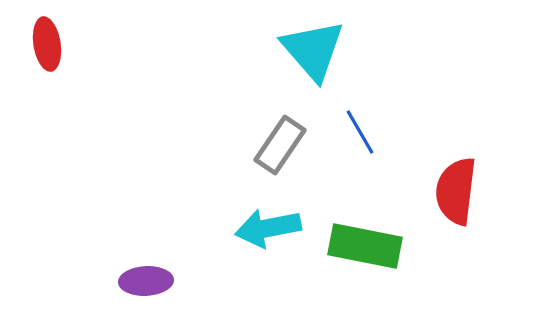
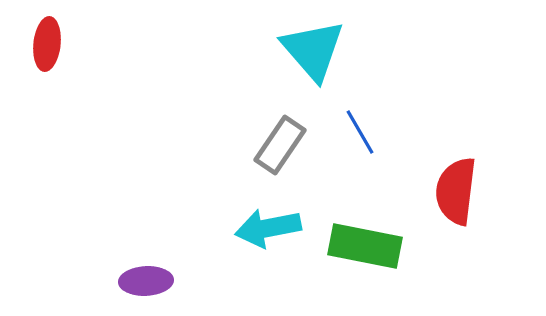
red ellipse: rotated 15 degrees clockwise
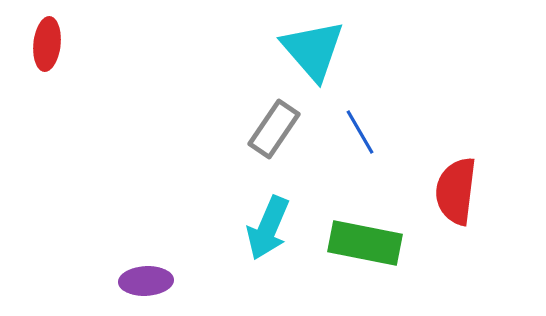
gray rectangle: moved 6 px left, 16 px up
cyan arrow: rotated 56 degrees counterclockwise
green rectangle: moved 3 px up
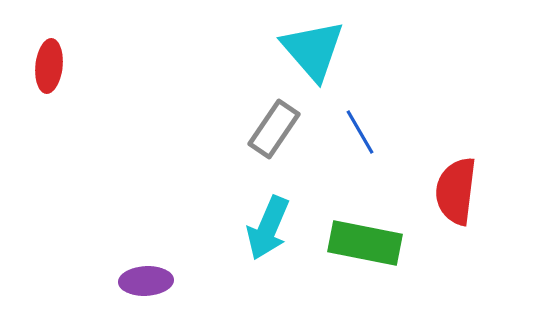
red ellipse: moved 2 px right, 22 px down
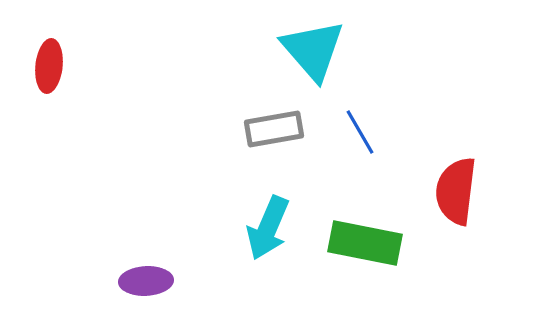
gray rectangle: rotated 46 degrees clockwise
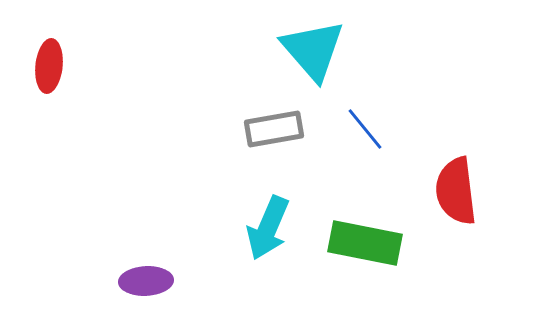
blue line: moved 5 px right, 3 px up; rotated 9 degrees counterclockwise
red semicircle: rotated 14 degrees counterclockwise
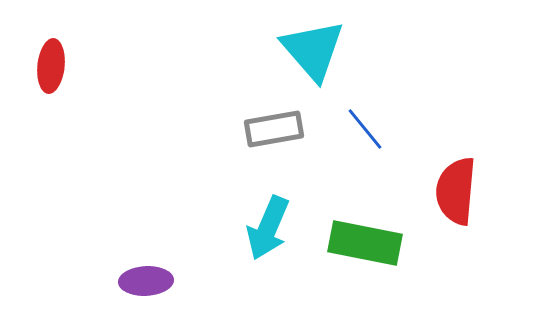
red ellipse: moved 2 px right
red semicircle: rotated 12 degrees clockwise
